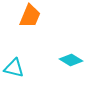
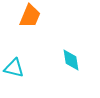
cyan diamond: rotated 50 degrees clockwise
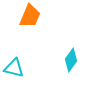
cyan diamond: rotated 45 degrees clockwise
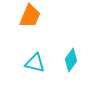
cyan triangle: moved 21 px right, 5 px up
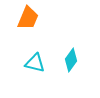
orange trapezoid: moved 2 px left, 2 px down
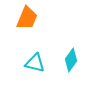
orange trapezoid: moved 1 px left
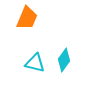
cyan diamond: moved 7 px left
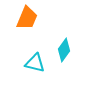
cyan diamond: moved 10 px up
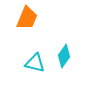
cyan diamond: moved 6 px down
